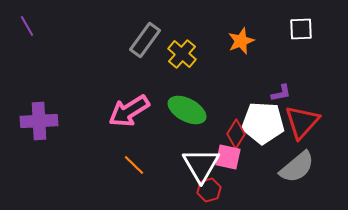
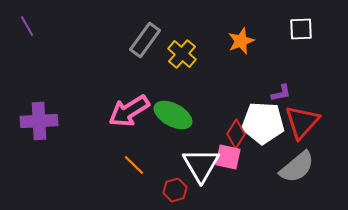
green ellipse: moved 14 px left, 5 px down
red hexagon: moved 34 px left
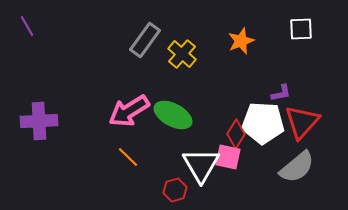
orange line: moved 6 px left, 8 px up
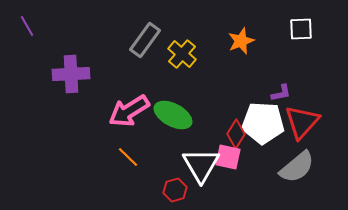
purple cross: moved 32 px right, 47 px up
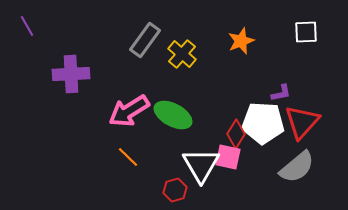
white square: moved 5 px right, 3 px down
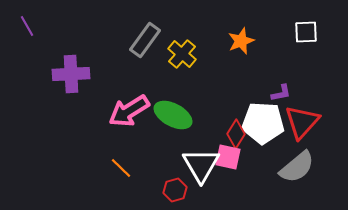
orange line: moved 7 px left, 11 px down
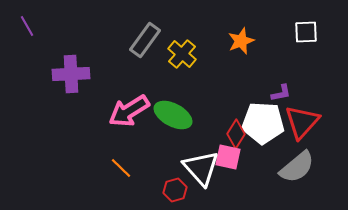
white triangle: moved 3 px down; rotated 12 degrees counterclockwise
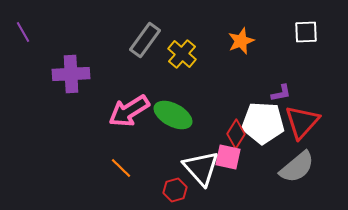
purple line: moved 4 px left, 6 px down
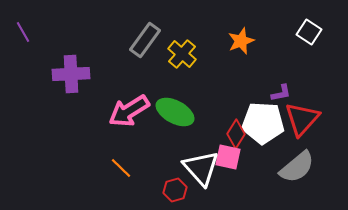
white square: moved 3 px right; rotated 35 degrees clockwise
green ellipse: moved 2 px right, 3 px up
red triangle: moved 3 px up
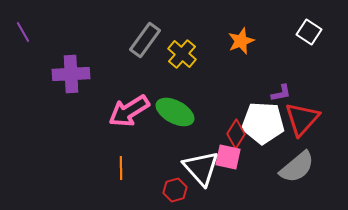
orange line: rotated 45 degrees clockwise
